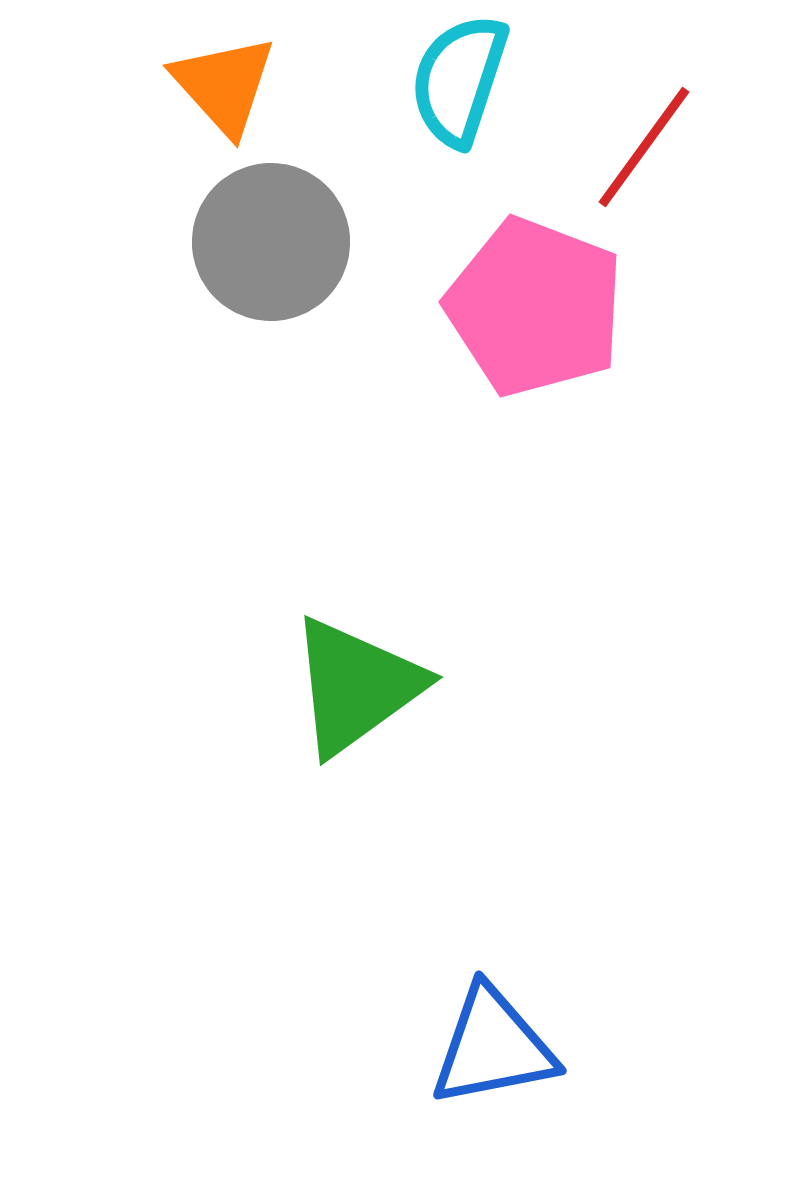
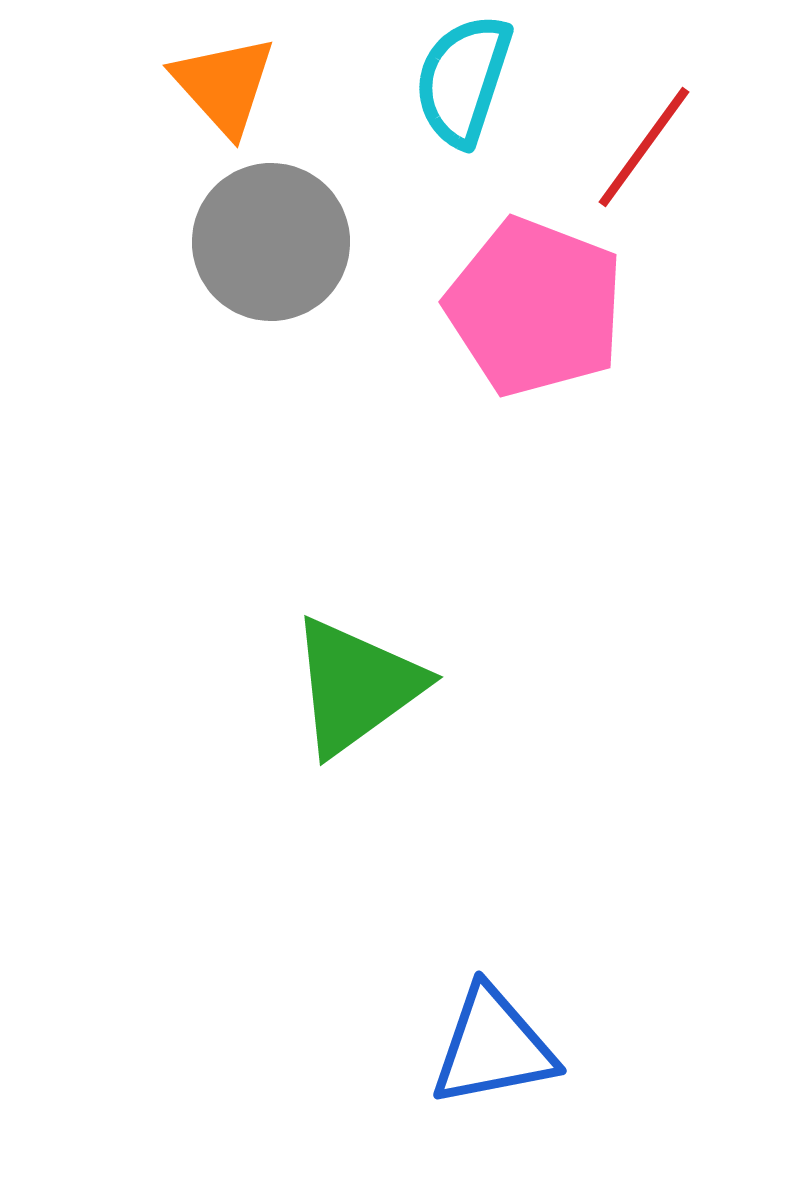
cyan semicircle: moved 4 px right
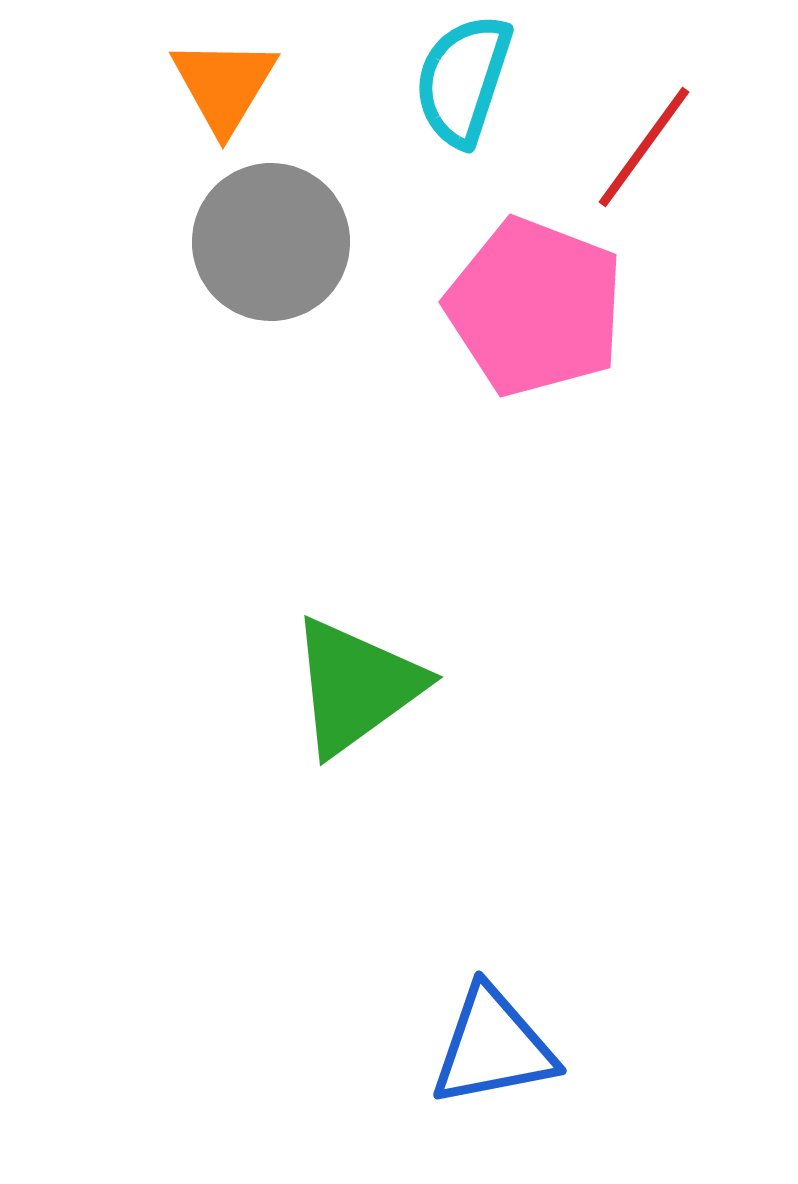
orange triangle: rotated 13 degrees clockwise
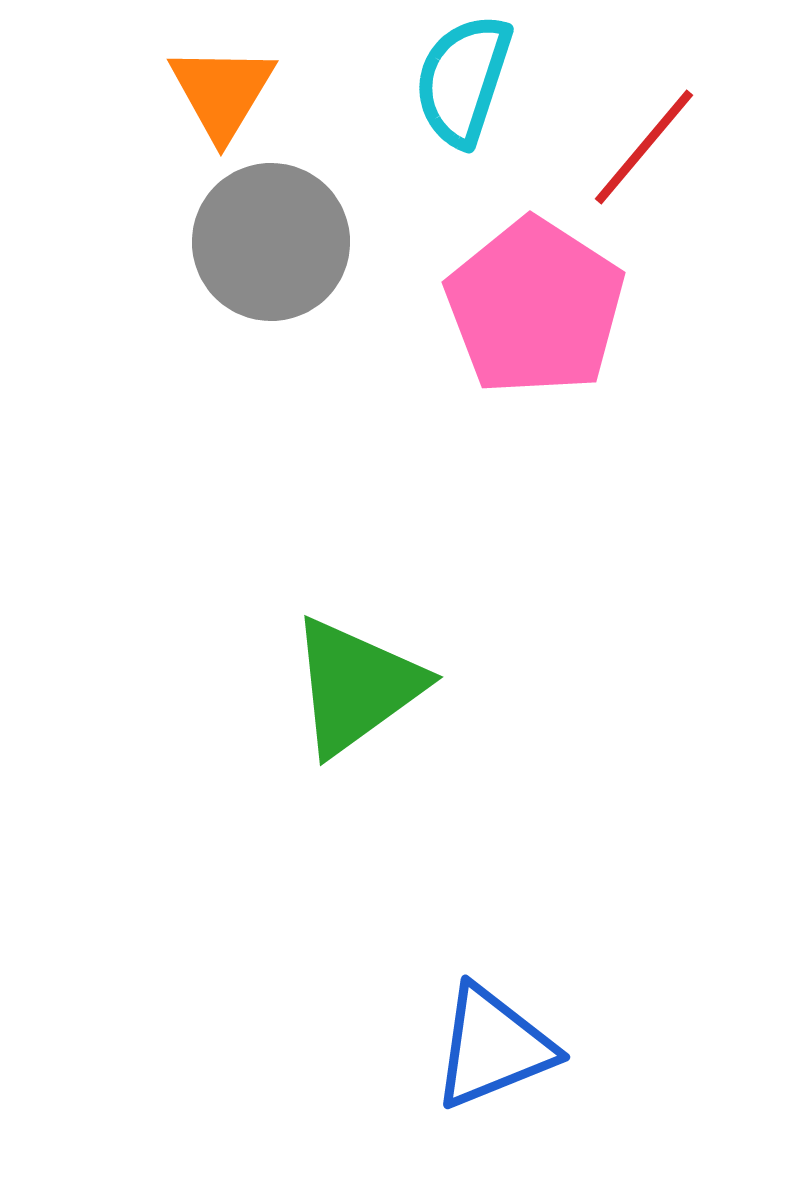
orange triangle: moved 2 px left, 7 px down
red line: rotated 4 degrees clockwise
pink pentagon: rotated 12 degrees clockwise
blue triangle: rotated 11 degrees counterclockwise
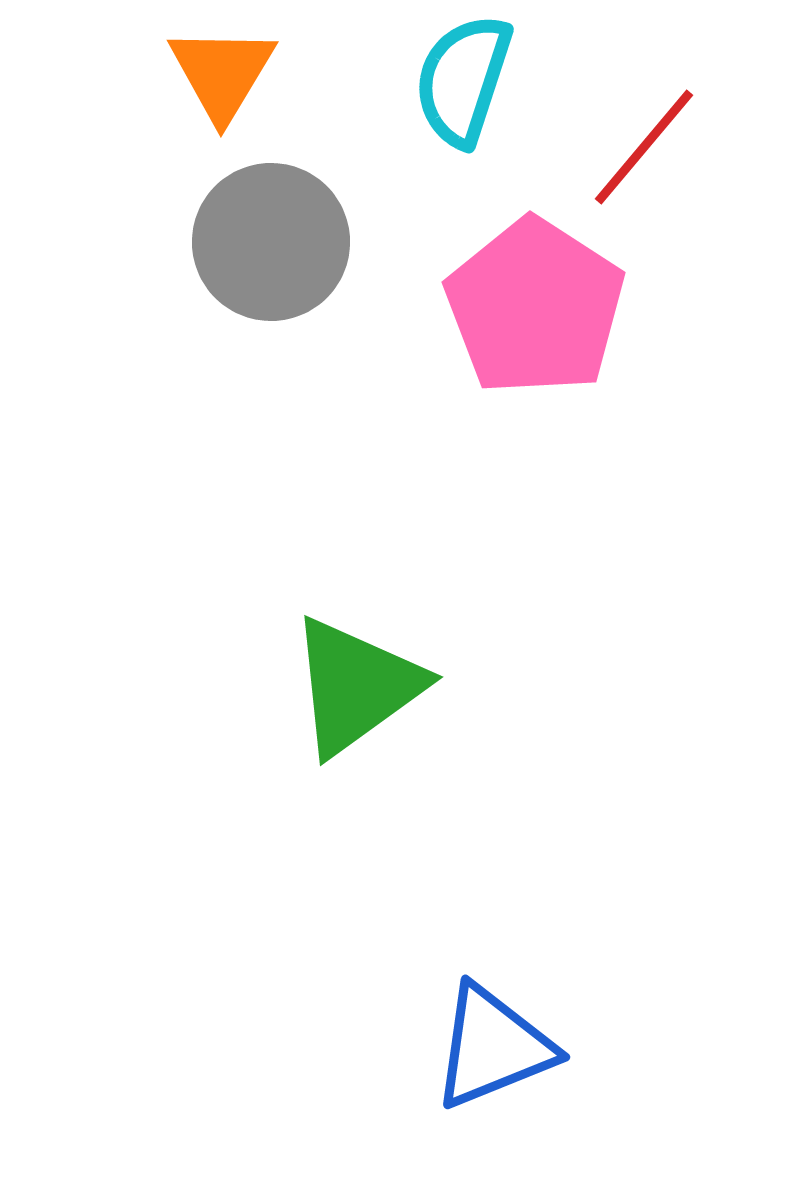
orange triangle: moved 19 px up
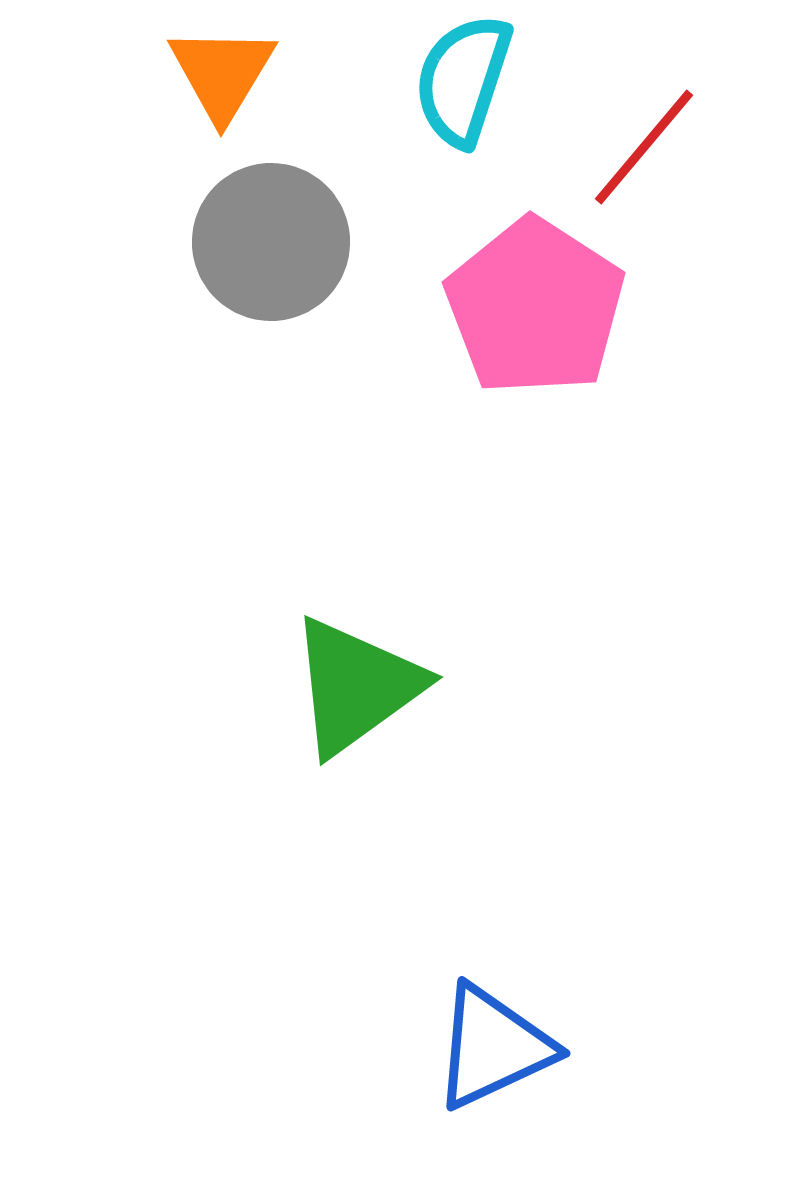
blue triangle: rotated 3 degrees counterclockwise
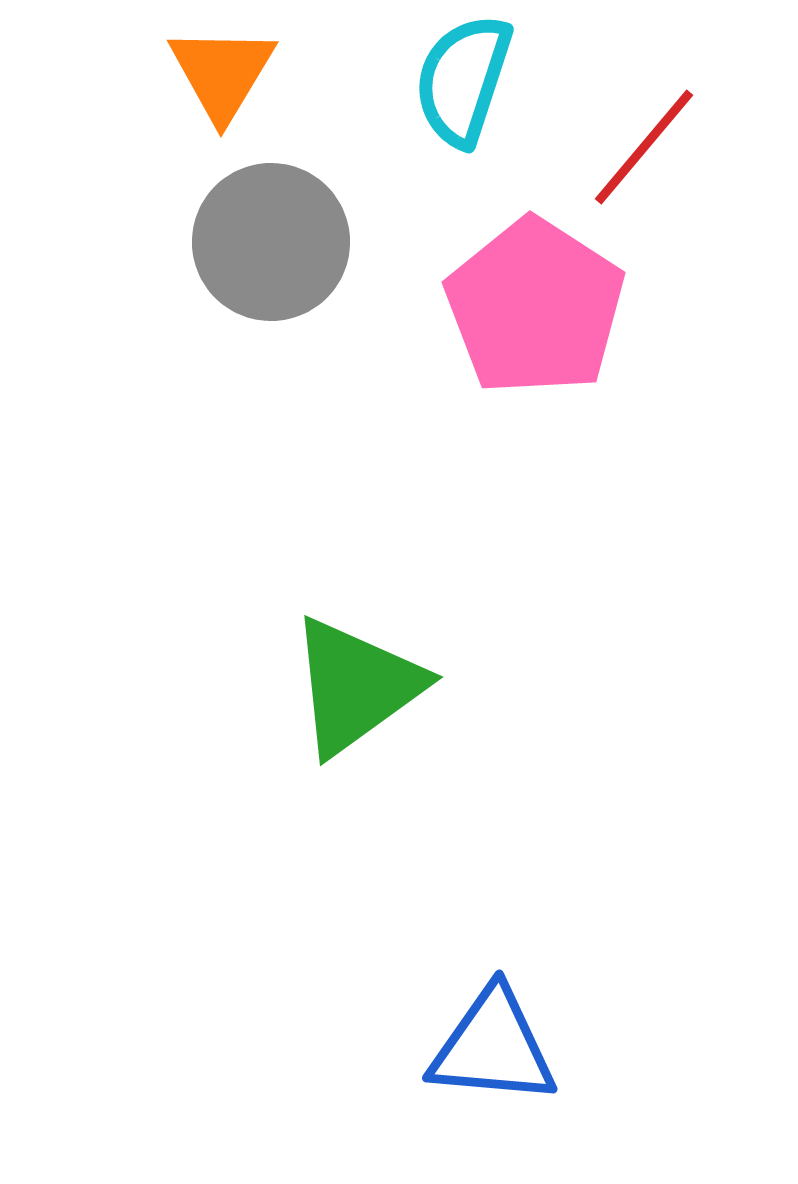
blue triangle: rotated 30 degrees clockwise
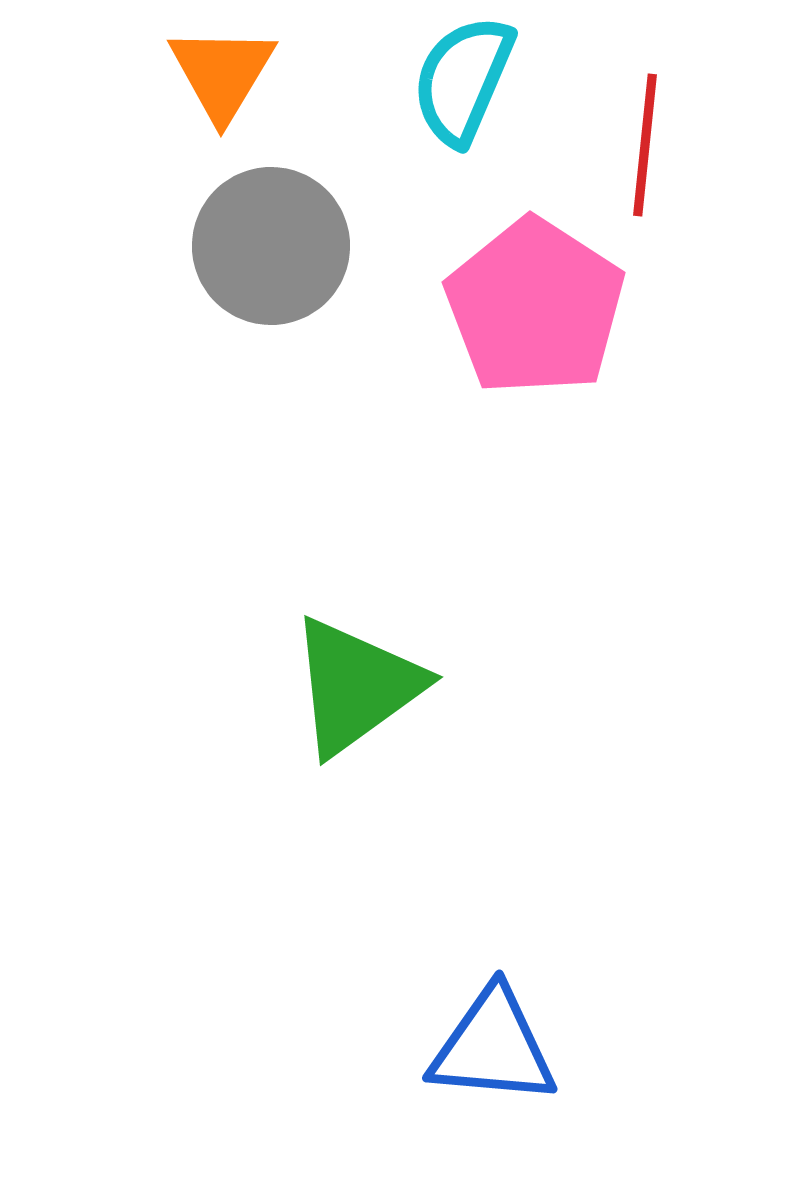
cyan semicircle: rotated 5 degrees clockwise
red line: moved 1 px right, 2 px up; rotated 34 degrees counterclockwise
gray circle: moved 4 px down
